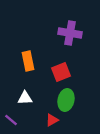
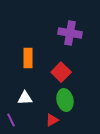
orange rectangle: moved 3 px up; rotated 12 degrees clockwise
red square: rotated 24 degrees counterclockwise
green ellipse: moved 1 px left; rotated 25 degrees counterclockwise
purple line: rotated 24 degrees clockwise
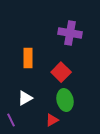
white triangle: rotated 28 degrees counterclockwise
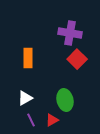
red square: moved 16 px right, 13 px up
purple line: moved 20 px right
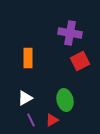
red square: moved 3 px right, 2 px down; rotated 18 degrees clockwise
